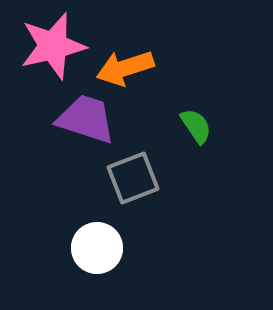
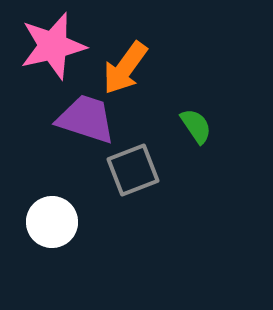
orange arrow: rotated 36 degrees counterclockwise
gray square: moved 8 px up
white circle: moved 45 px left, 26 px up
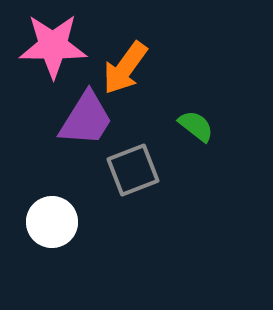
pink star: rotated 14 degrees clockwise
purple trapezoid: rotated 104 degrees clockwise
green semicircle: rotated 18 degrees counterclockwise
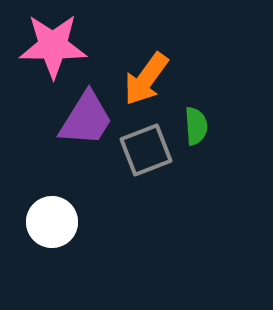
orange arrow: moved 21 px right, 11 px down
green semicircle: rotated 48 degrees clockwise
gray square: moved 13 px right, 20 px up
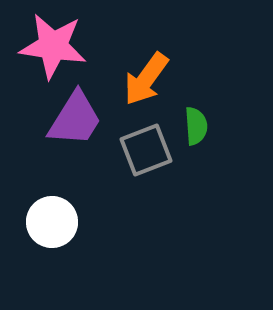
pink star: rotated 8 degrees clockwise
purple trapezoid: moved 11 px left
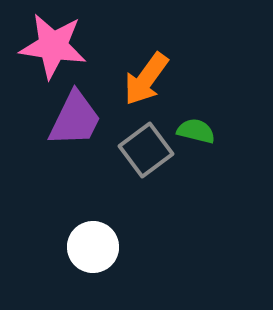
purple trapezoid: rotated 6 degrees counterclockwise
green semicircle: moved 5 px down; rotated 72 degrees counterclockwise
gray square: rotated 16 degrees counterclockwise
white circle: moved 41 px right, 25 px down
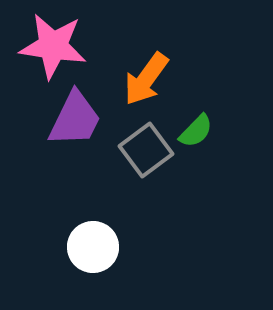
green semicircle: rotated 120 degrees clockwise
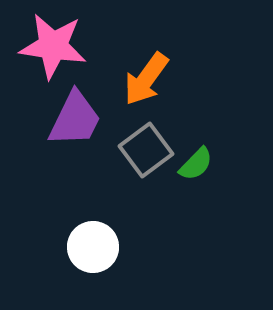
green semicircle: moved 33 px down
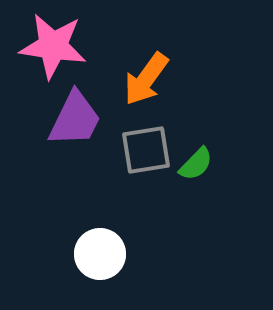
gray square: rotated 28 degrees clockwise
white circle: moved 7 px right, 7 px down
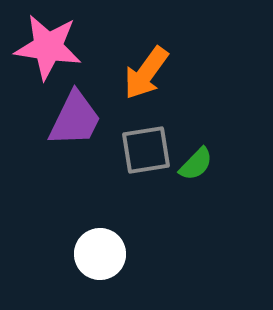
pink star: moved 5 px left, 1 px down
orange arrow: moved 6 px up
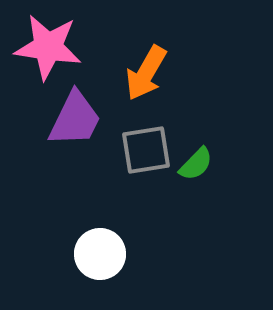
orange arrow: rotated 6 degrees counterclockwise
